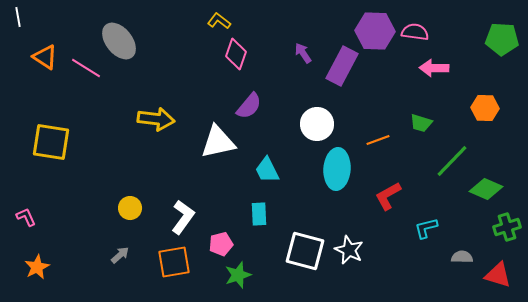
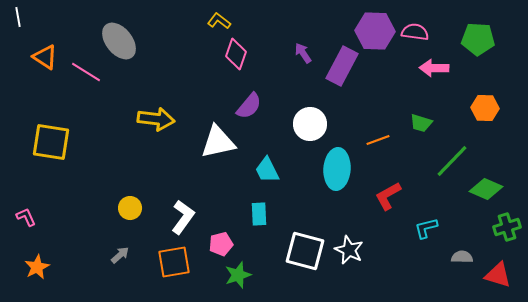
green pentagon: moved 24 px left
pink line: moved 4 px down
white circle: moved 7 px left
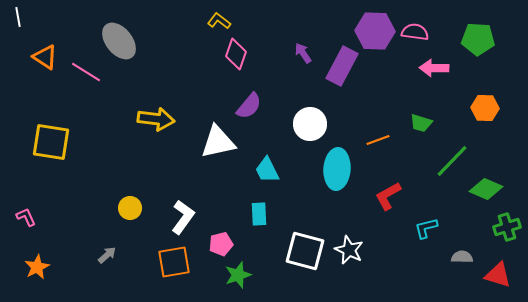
gray arrow: moved 13 px left
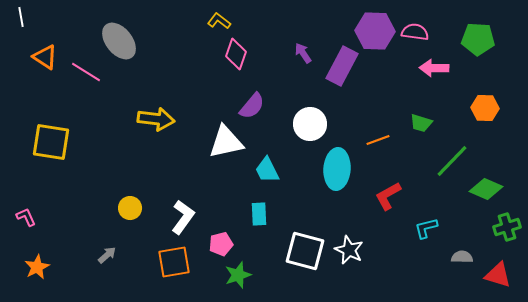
white line: moved 3 px right
purple semicircle: moved 3 px right
white triangle: moved 8 px right
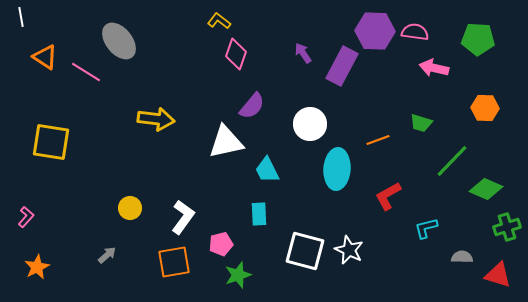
pink arrow: rotated 12 degrees clockwise
pink L-shape: rotated 65 degrees clockwise
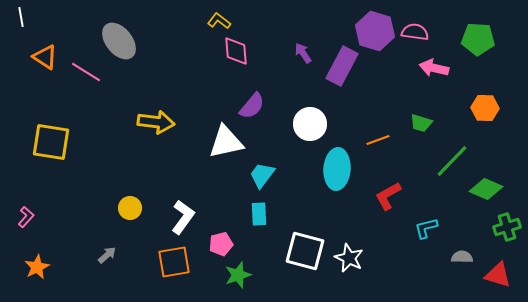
purple hexagon: rotated 15 degrees clockwise
pink diamond: moved 3 px up; rotated 24 degrees counterclockwise
yellow arrow: moved 3 px down
cyan trapezoid: moved 5 px left, 5 px down; rotated 64 degrees clockwise
white star: moved 8 px down
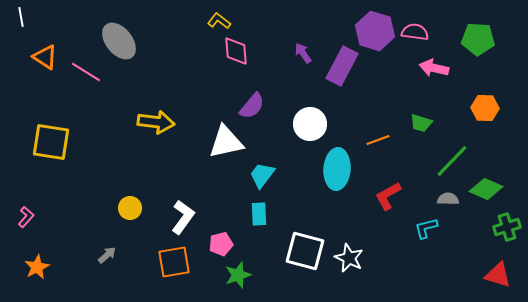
gray semicircle: moved 14 px left, 58 px up
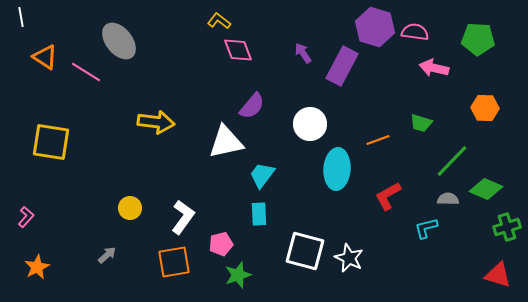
purple hexagon: moved 4 px up
pink diamond: moved 2 px right, 1 px up; rotated 16 degrees counterclockwise
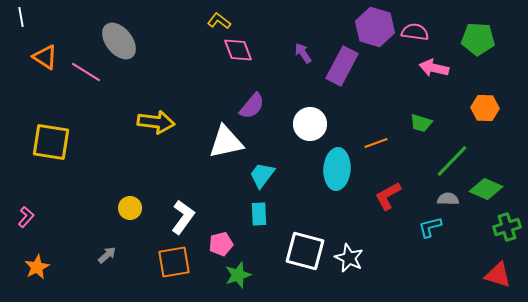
orange line: moved 2 px left, 3 px down
cyan L-shape: moved 4 px right, 1 px up
